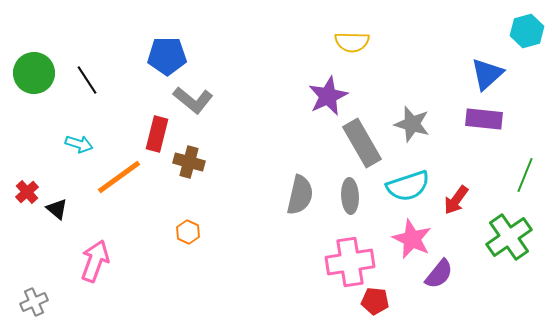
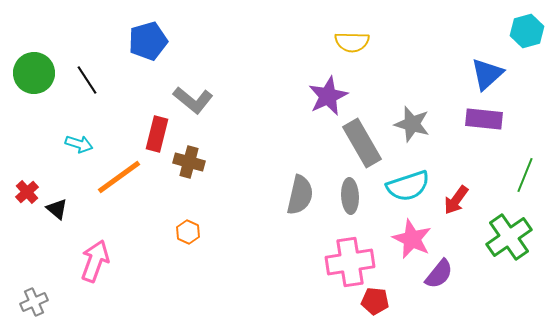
blue pentagon: moved 19 px left, 15 px up; rotated 15 degrees counterclockwise
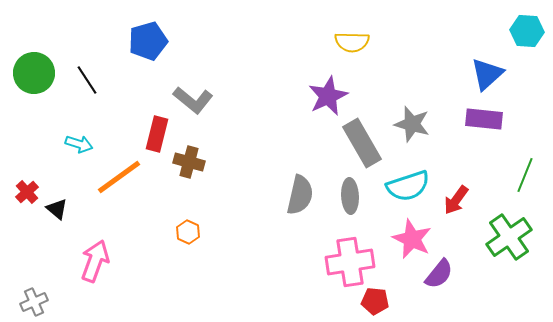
cyan hexagon: rotated 20 degrees clockwise
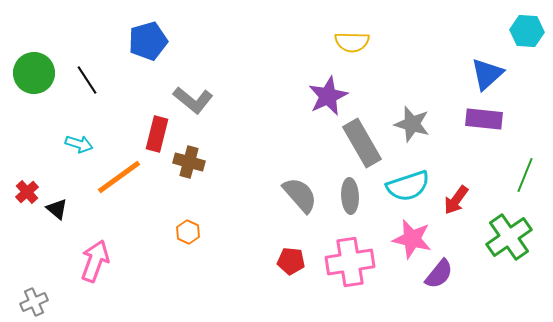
gray semicircle: rotated 54 degrees counterclockwise
pink star: rotated 12 degrees counterclockwise
red pentagon: moved 84 px left, 40 px up
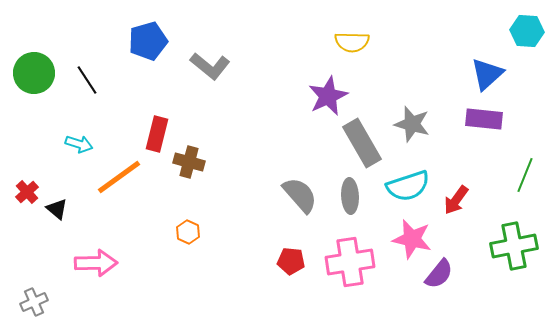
gray L-shape: moved 17 px right, 34 px up
green cross: moved 5 px right, 9 px down; rotated 24 degrees clockwise
pink arrow: moved 1 px right, 2 px down; rotated 69 degrees clockwise
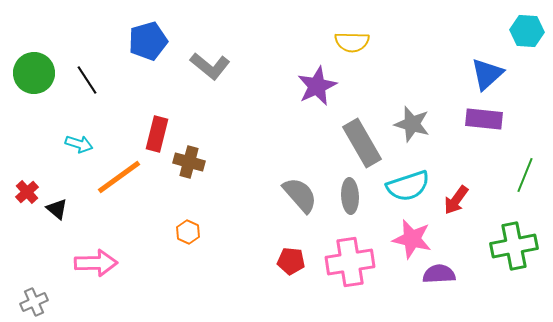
purple star: moved 11 px left, 10 px up
purple semicircle: rotated 132 degrees counterclockwise
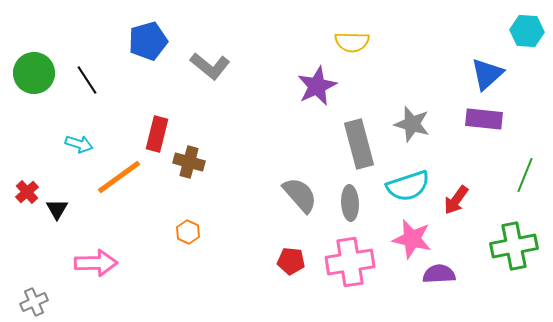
gray rectangle: moved 3 px left, 1 px down; rotated 15 degrees clockwise
gray ellipse: moved 7 px down
black triangle: rotated 20 degrees clockwise
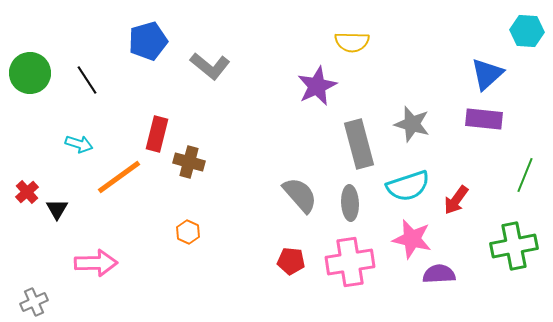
green circle: moved 4 px left
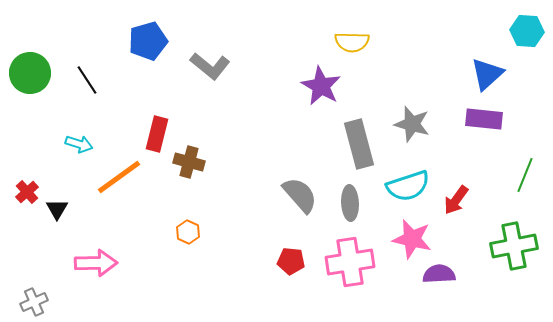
purple star: moved 4 px right; rotated 18 degrees counterclockwise
